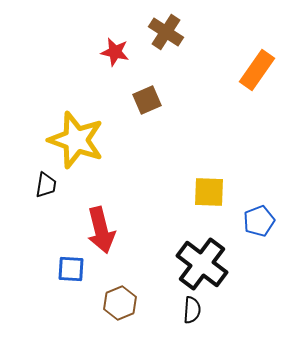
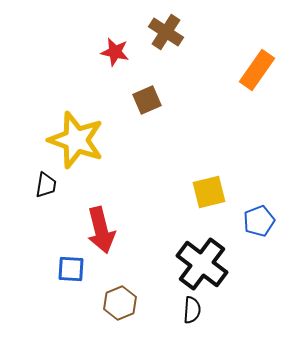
yellow square: rotated 16 degrees counterclockwise
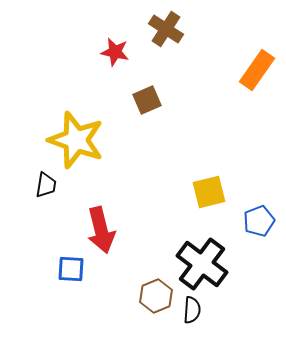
brown cross: moved 3 px up
brown hexagon: moved 36 px right, 7 px up
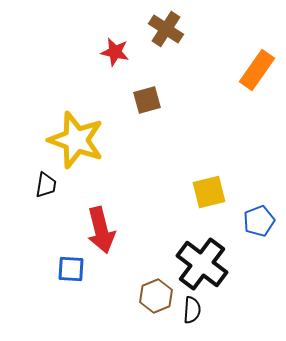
brown square: rotated 8 degrees clockwise
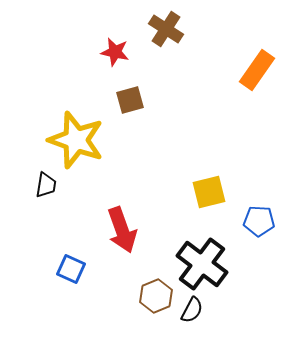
brown square: moved 17 px left
blue pentagon: rotated 24 degrees clockwise
red arrow: moved 21 px right; rotated 6 degrees counterclockwise
blue square: rotated 20 degrees clockwise
black semicircle: rotated 24 degrees clockwise
